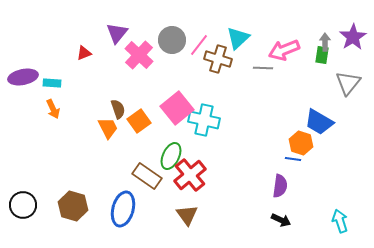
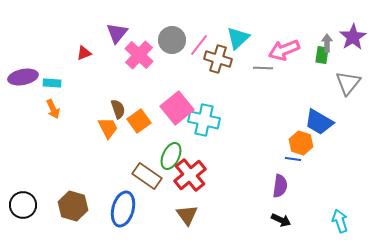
gray arrow: moved 2 px right, 1 px down
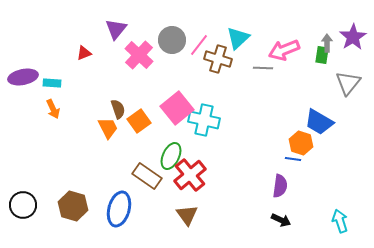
purple triangle: moved 1 px left, 4 px up
blue ellipse: moved 4 px left
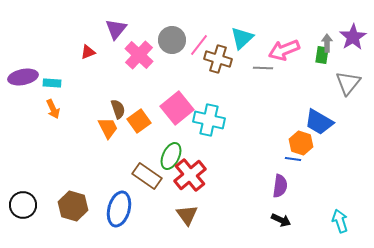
cyan triangle: moved 4 px right
red triangle: moved 4 px right, 1 px up
cyan cross: moved 5 px right
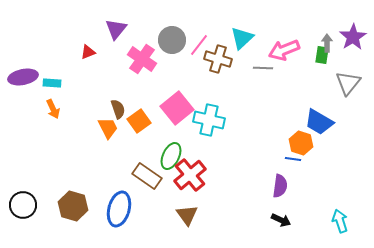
pink cross: moved 3 px right, 4 px down; rotated 8 degrees counterclockwise
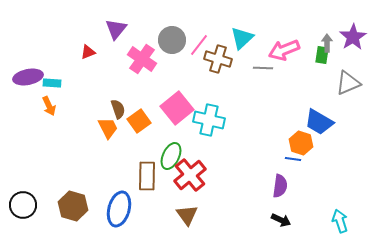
purple ellipse: moved 5 px right
gray triangle: rotated 28 degrees clockwise
orange arrow: moved 4 px left, 3 px up
brown rectangle: rotated 56 degrees clockwise
